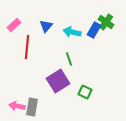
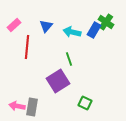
green square: moved 11 px down
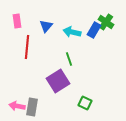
pink rectangle: moved 3 px right, 4 px up; rotated 56 degrees counterclockwise
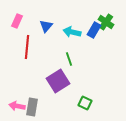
pink rectangle: rotated 32 degrees clockwise
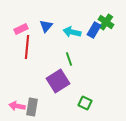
pink rectangle: moved 4 px right, 8 px down; rotated 40 degrees clockwise
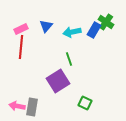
cyan arrow: rotated 24 degrees counterclockwise
red line: moved 6 px left
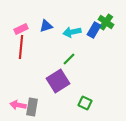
blue triangle: rotated 32 degrees clockwise
green line: rotated 64 degrees clockwise
pink arrow: moved 1 px right, 1 px up
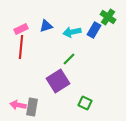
green cross: moved 2 px right, 5 px up
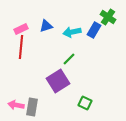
pink arrow: moved 2 px left
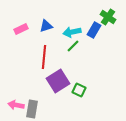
red line: moved 23 px right, 10 px down
green line: moved 4 px right, 13 px up
green square: moved 6 px left, 13 px up
gray rectangle: moved 2 px down
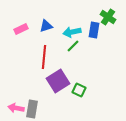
blue rectangle: rotated 21 degrees counterclockwise
pink arrow: moved 3 px down
